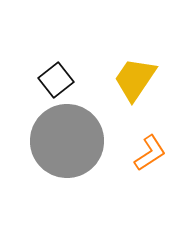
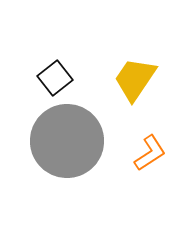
black square: moved 1 px left, 2 px up
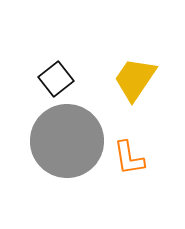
black square: moved 1 px right, 1 px down
orange L-shape: moved 21 px left, 5 px down; rotated 114 degrees clockwise
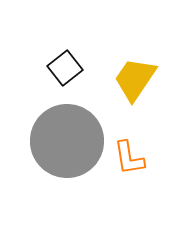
black square: moved 9 px right, 11 px up
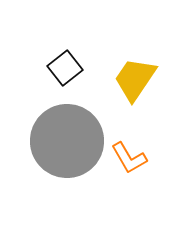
orange L-shape: rotated 21 degrees counterclockwise
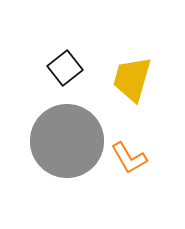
yellow trapezoid: moved 3 px left; rotated 18 degrees counterclockwise
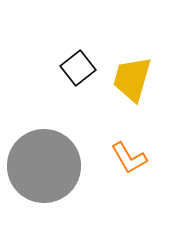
black square: moved 13 px right
gray circle: moved 23 px left, 25 px down
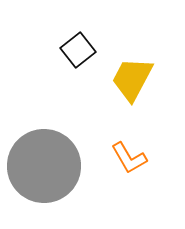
black square: moved 18 px up
yellow trapezoid: rotated 12 degrees clockwise
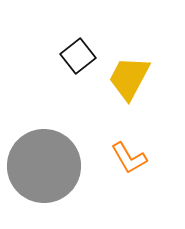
black square: moved 6 px down
yellow trapezoid: moved 3 px left, 1 px up
